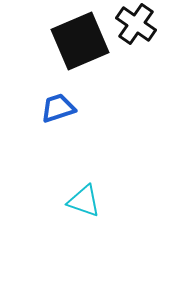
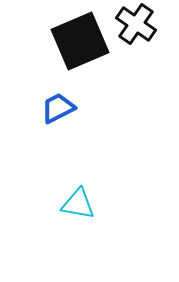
blue trapezoid: rotated 9 degrees counterclockwise
cyan triangle: moved 6 px left, 3 px down; rotated 9 degrees counterclockwise
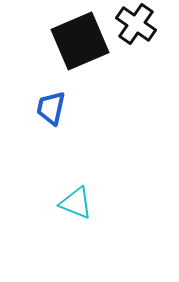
blue trapezoid: moved 7 px left; rotated 51 degrees counterclockwise
cyan triangle: moved 2 px left, 1 px up; rotated 12 degrees clockwise
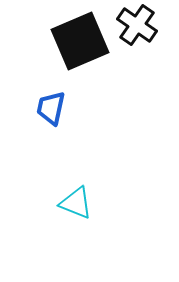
black cross: moved 1 px right, 1 px down
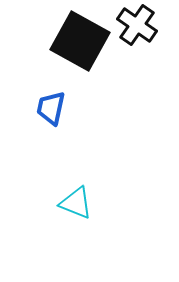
black square: rotated 38 degrees counterclockwise
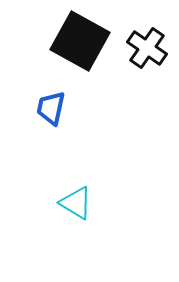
black cross: moved 10 px right, 23 px down
cyan triangle: rotated 9 degrees clockwise
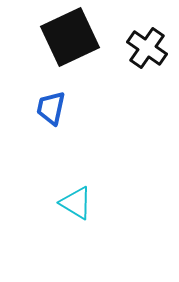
black square: moved 10 px left, 4 px up; rotated 36 degrees clockwise
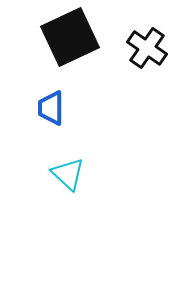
blue trapezoid: rotated 12 degrees counterclockwise
cyan triangle: moved 8 px left, 29 px up; rotated 12 degrees clockwise
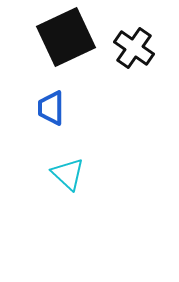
black square: moved 4 px left
black cross: moved 13 px left
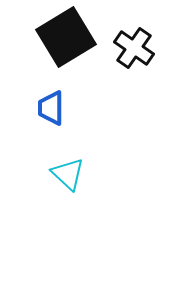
black square: rotated 6 degrees counterclockwise
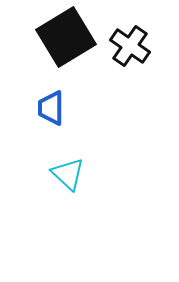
black cross: moved 4 px left, 2 px up
